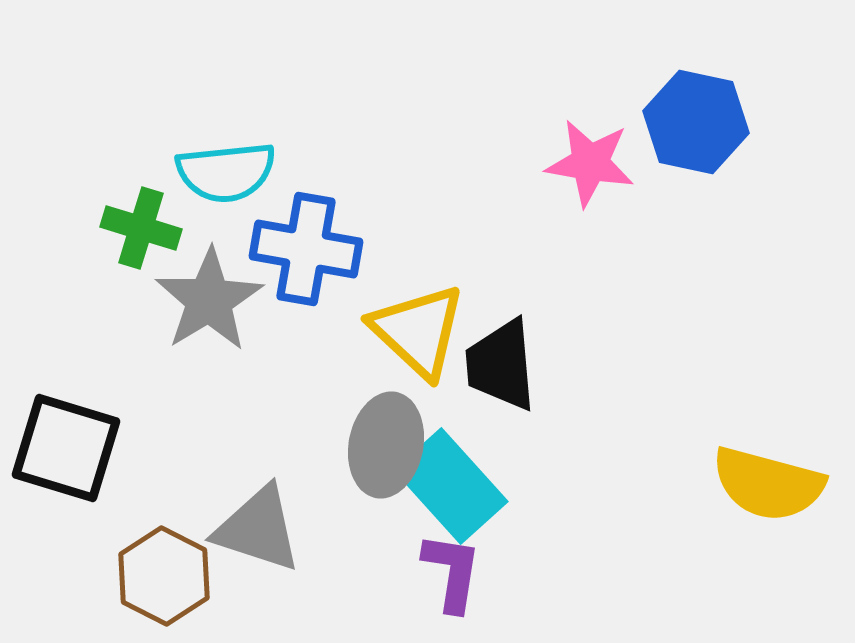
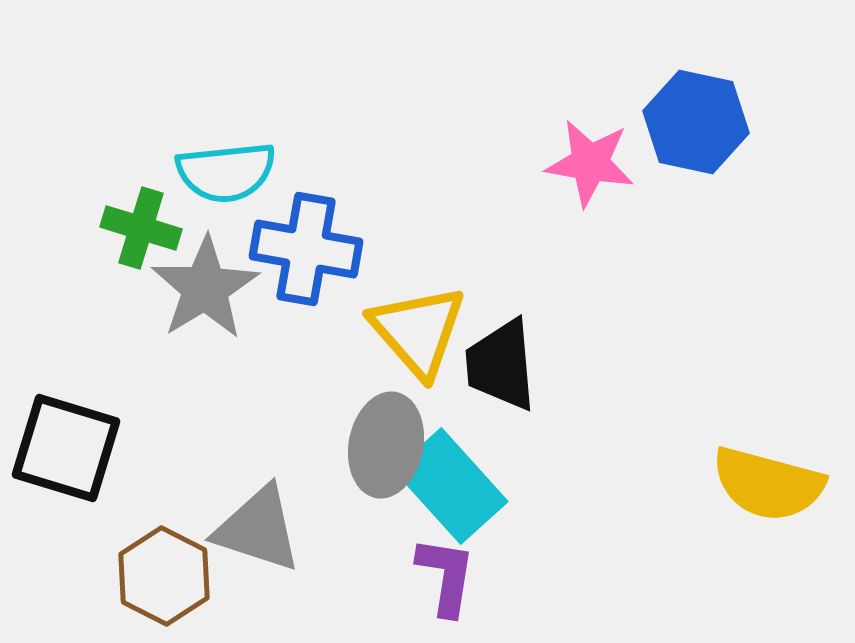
gray star: moved 4 px left, 12 px up
yellow triangle: rotated 6 degrees clockwise
purple L-shape: moved 6 px left, 4 px down
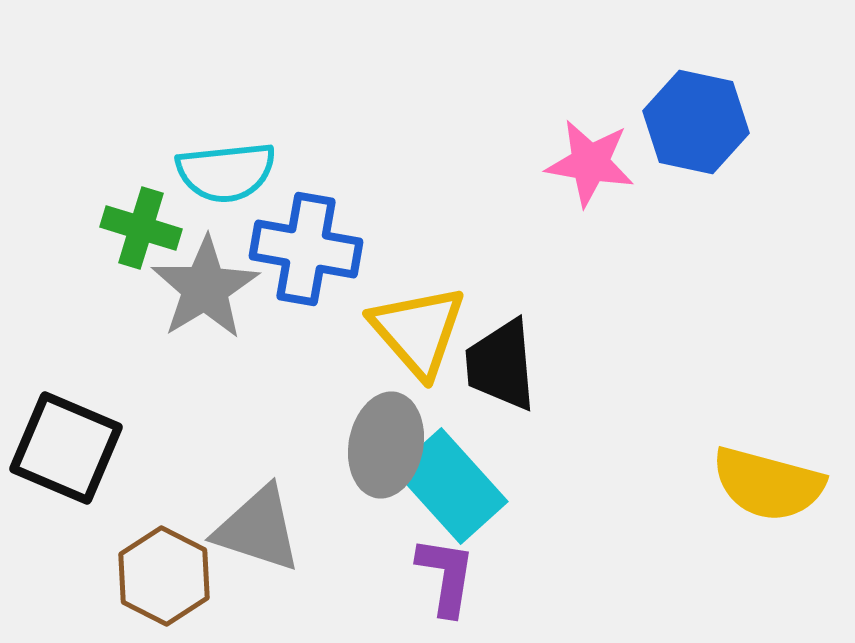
black square: rotated 6 degrees clockwise
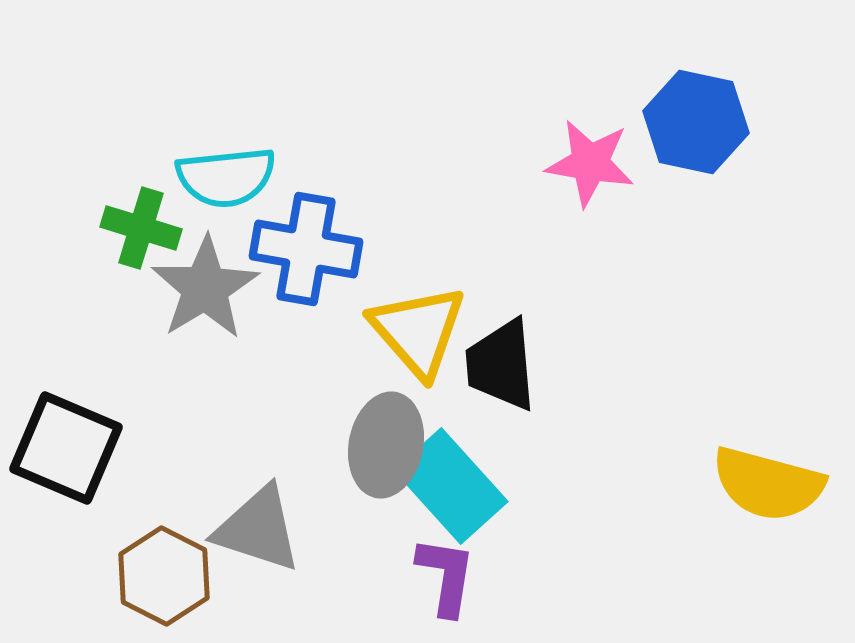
cyan semicircle: moved 5 px down
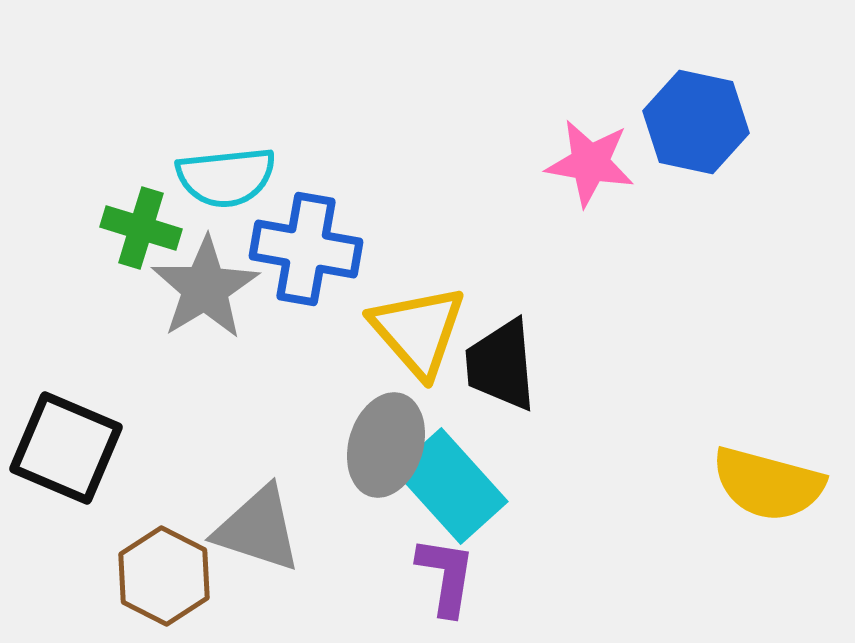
gray ellipse: rotated 6 degrees clockwise
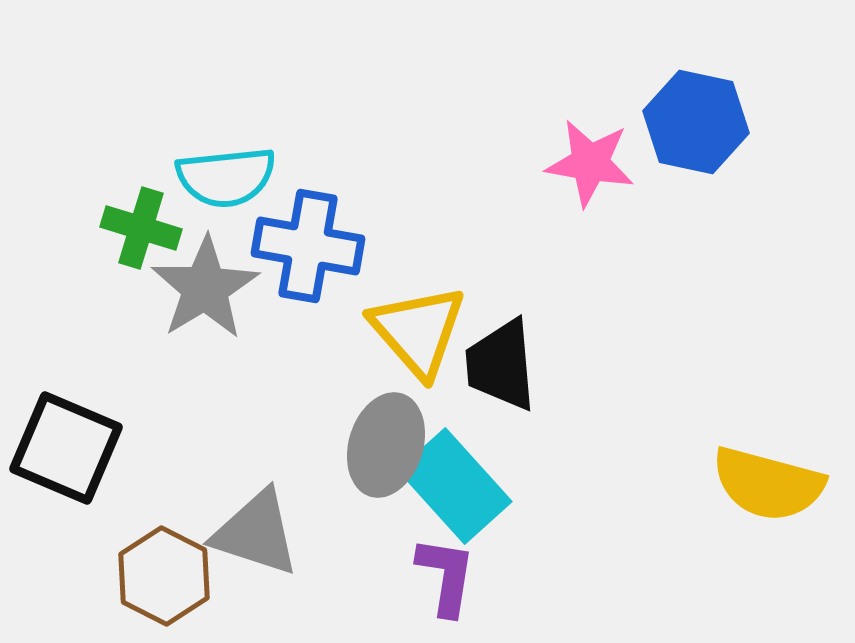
blue cross: moved 2 px right, 3 px up
cyan rectangle: moved 4 px right
gray triangle: moved 2 px left, 4 px down
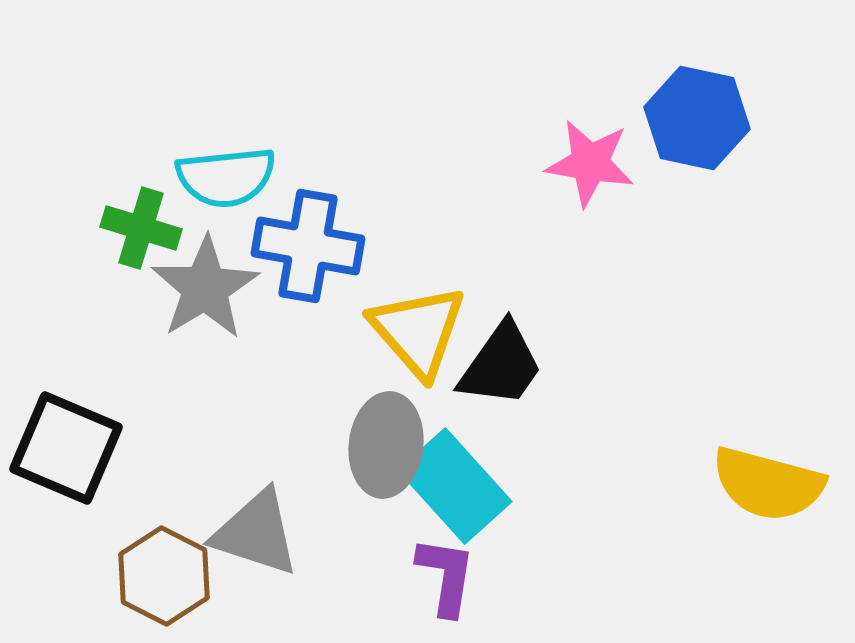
blue hexagon: moved 1 px right, 4 px up
black trapezoid: rotated 140 degrees counterclockwise
gray ellipse: rotated 10 degrees counterclockwise
